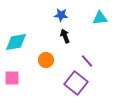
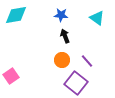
cyan triangle: moved 3 px left; rotated 42 degrees clockwise
cyan diamond: moved 27 px up
orange circle: moved 16 px right
pink square: moved 1 px left, 2 px up; rotated 35 degrees counterclockwise
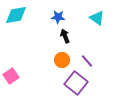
blue star: moved 3 px left, 2 px down
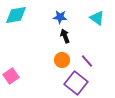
blue star: moved 2 px right
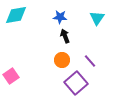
cyan triangle: rotated 28 degrees clockwise
purple line: moved 3 px right
purple square: rotated 10 degrees clockwise
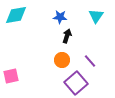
cyan triangle: moved 1 px left, 2 px up
black arrow: moved 2 px right; rotated 40 degrees clockwise
pink square: rotated 21 degrees clockwise
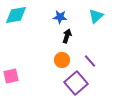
cyan triangle: rotated 14 degrees clockwise
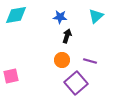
purple line: rotated 32 degrees counterclockwise
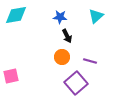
black arrow: rotated 136 degrees clockwise
orange circle: moved 3 px up
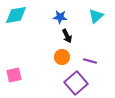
pink square: moved 3 px right, 1 px up
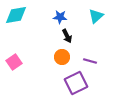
pink square: moved 13 px up; rotated 21 degrees counterclockwise
purple square: rotated 15 degrees clockwise
